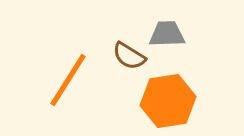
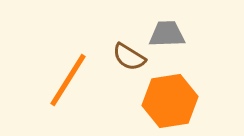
brown semicircle: moved 1 px down
orange hexagon: moved 2 px right
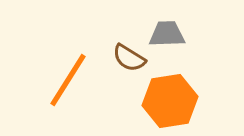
brown semicircle: moved 1 px down
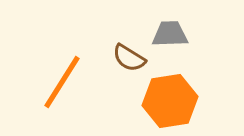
gray trapezoid: moved 3 px right
orange line: moved 6 px left, 2 px down
